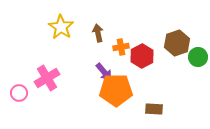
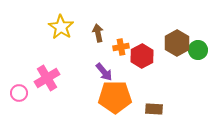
brown hexagon: rotated 10 degrees counterclockwise
green circle: moved 7 px up
orange pentagon: moved 1 px left, 7 px down
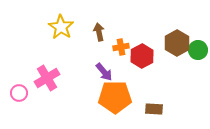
brown arrow: moved 1 px right, 1 px up
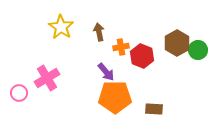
red hexagon: rotated 10 degrees counterclockwise
purple arrow: moved 2 px right
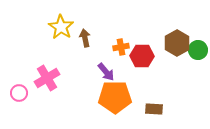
brown arrow: moved 14 px left, 6 px down
red hexagon: rotated 20 degrees counterclockwise
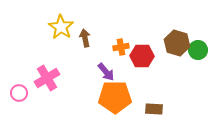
brown hexagon: rotated 15 degrees counterclockwise
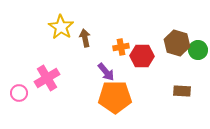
brown rectangle: moved 28 px right, 18 px up
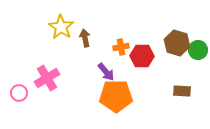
orange pentagon: moved 1 px right, 1 px up
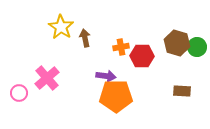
green circle: moved 1 px left, 3 px up
purple arrow: moved 4 px down; rotated 42 degrees counterclockwise
pink cross: rotated 10 degrees counterclockwise
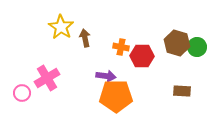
orange cross: rotated 21 degrees clockwise
pink cross: rotated 10 degrees clockwise
pink circle: moved 3 px right
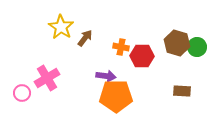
brown arrow: rotated 48 degrees clockwise
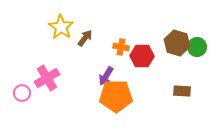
purple arrow: rotated 114 degrees clockwise
